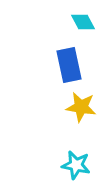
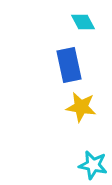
cyan star: moved 17 px right
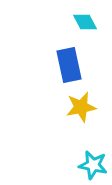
cyan diamond: moved 2 px right
yellow star: rotated 20 degrees counterclockwise
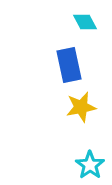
cyan star: moved 3 px left; rotated 24 degrees clockwise
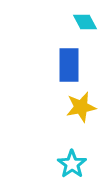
blue rectangle: rotated 12 degrees clockwise
cyan star: moved 18 px left, 1 px up
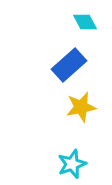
blue rectangle: rotated 48 degrees clockwise
cyan star: rotated 16 degrees clockwise
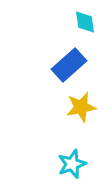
cyan diamond: rotated 20 degrees clockwise
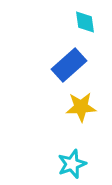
yellow star: rotated 8 degrees clockwise
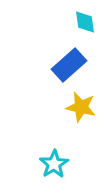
yellow star: rotated 16 degrees clockwise
cyan star: moved 18 px left; rotated 12 degrees counterclockwise
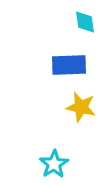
blue rectangle: rotated 40 degrees clockwise
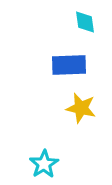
yellow star: moved 1 px down
cyan star: moved 10 px left
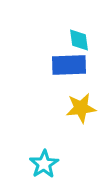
cyan diamond: moved 6 px left, 18 px down
yellow star: rotated 20 degrees counterclockwise
